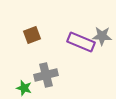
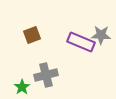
gray star: moved 1 px left, 1 px up
green star: moved 2 px left, 1 px up; rotated 21 degrees clockwise
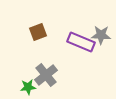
brown square: moved 6 px right, 3 px up
gray cross: rotated 25 degrees counterclockwise
green star: moved 6 px right; rotated 28 degrees clockwise
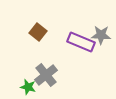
brown square: rotated 30 degrees counterclockwise
green star: rotated 21 degrees clockwise
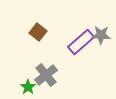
purple rectangle: rotated 64 degrees counterclockwise
green star: rotated 21 degrees clockwise
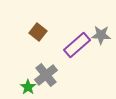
purple rectangle: moved 4 px left, 3 px down
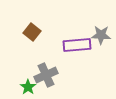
brown square: moved 6 px left
purple rectangle: rotated 36 degrees clockwise
gray cross: rotated 15 degrees clockwise
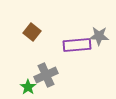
gray star: moved 2 px left, 1 px down
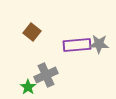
gray star: moved 8 px down
